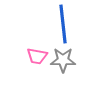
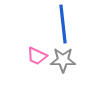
pink trapezoid: rotated 15 degrees clockwise
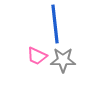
blue line: moved 8 px left
